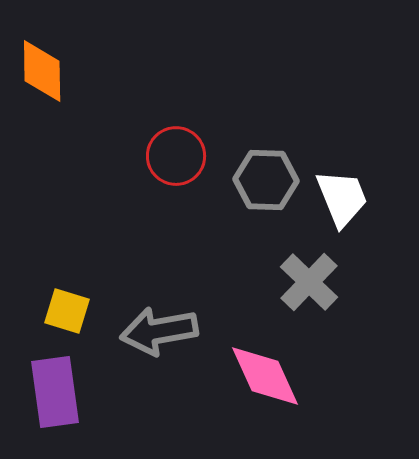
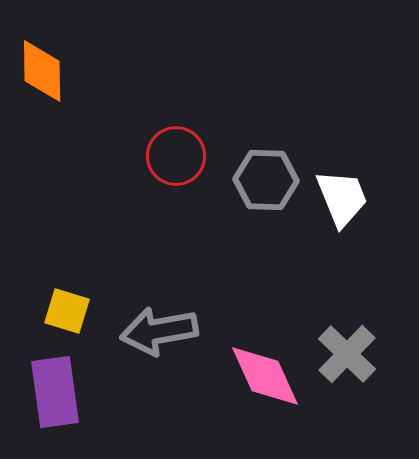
gray cross: moved 38 px right, 72 px down
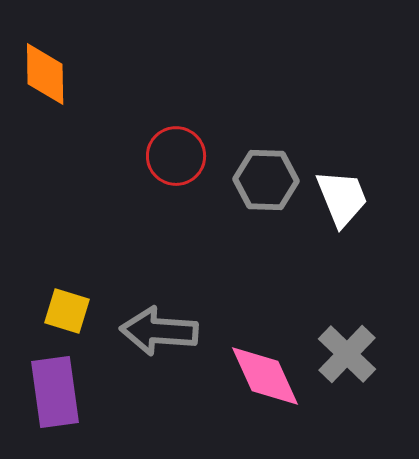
orange diamond: moved 3 px right, 3 px down
gray arrow: rotated 14 degrees clockwise
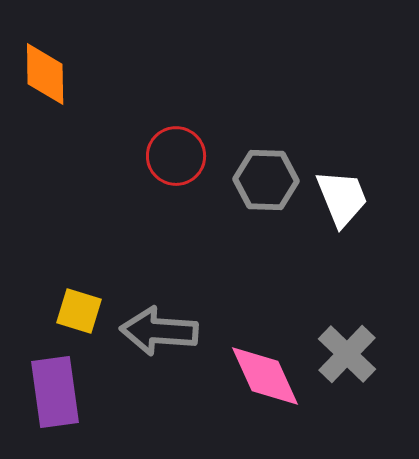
yellow square: moved 12 px right
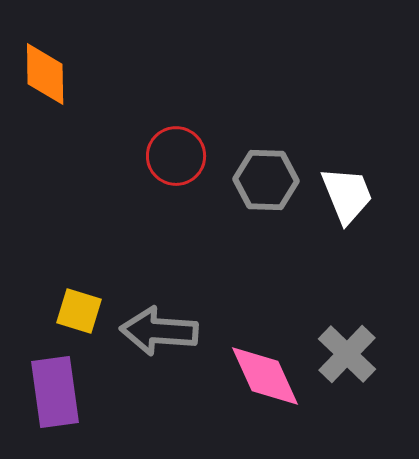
white trapezoid: moved 5 px right, 3 px up
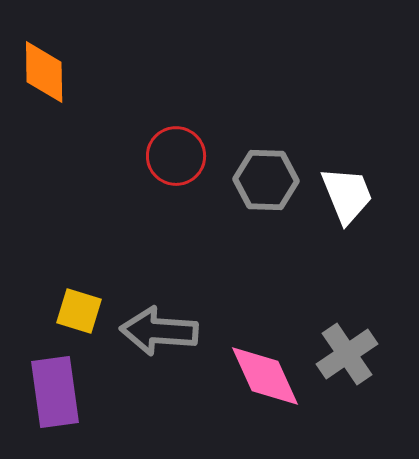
orange diamond: moved 1 px left, 2 px up
gray cross: rotated 12 degrees clockwise
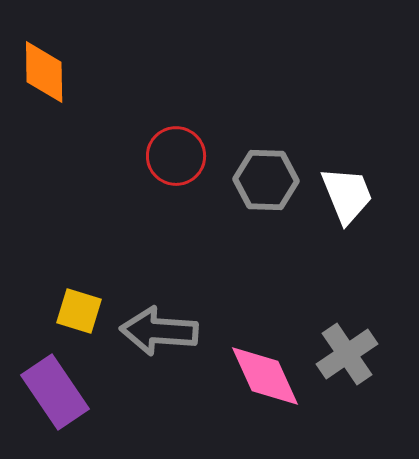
purple rectangle: rotated 26 degrees counterclockwise
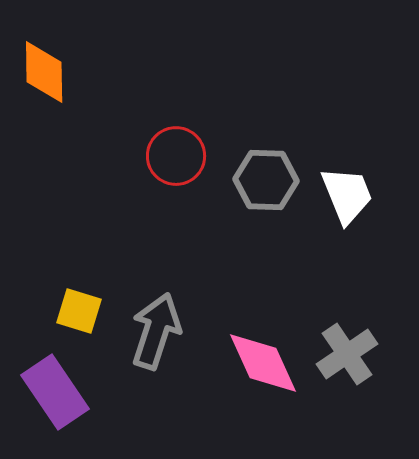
gray arrow: moved 3 px left; rotated 104 degrees clockwise
pink diamond: moved 2 px left, 13 px up
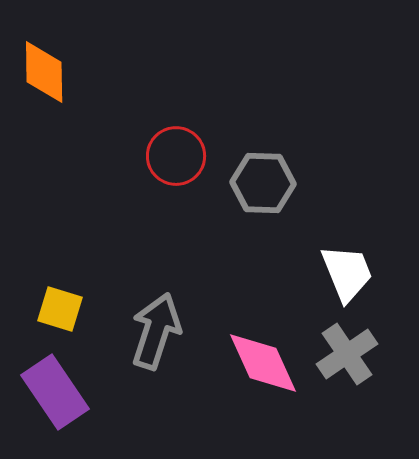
gray hexagon: moved 3 px left, 3 px down
white trapezoid: moved 78 px down
yellow square: moved 19 px left, 2 px up
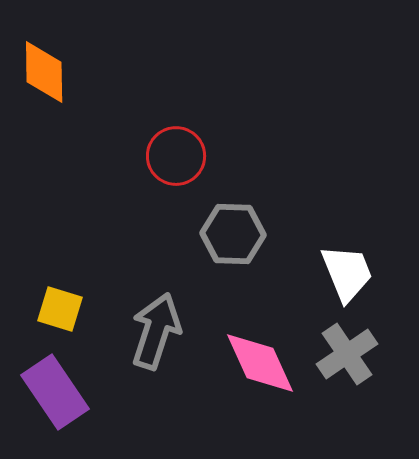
gray hexagon: moved 30 px left, 51 px down
pink diamond: moved 3 px left
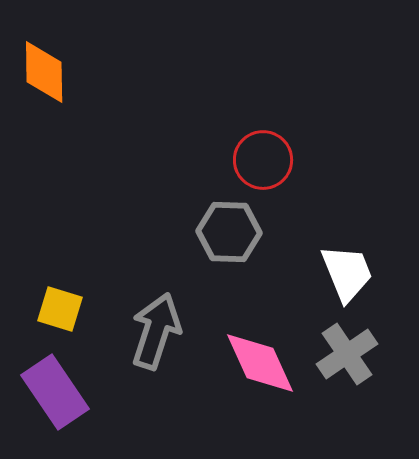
red circle: moved 87 px right, 4 px down
gray hexagon: moved 4 px left, 2 px up
